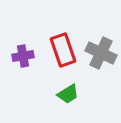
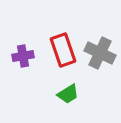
gray cross: moved 1 px left
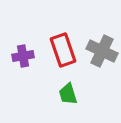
gray cross: moved 2 px right, 2 px up
green trapezoid: rotated 105 degrees clockwise
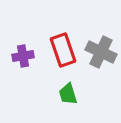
gray cross: moved 1 px left, 1 px down
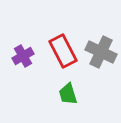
red rectangle: moved 1 px down; rotated 8 degrees counterclockwise
purple cross: rotated 20 degrees counterclockwise
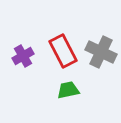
green trapezoid: moved 4 px up; rotated 95 degrees clockwise
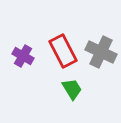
purple cross: rotated 30 degrees counterclockwise
green trapezoid: moved 4 px right, 1 px up; rotated 70 degrees clockwise
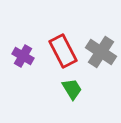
gray cross: rotated 8 degrees clockwise
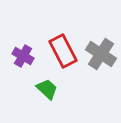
gray cross: moved 2 px down
green trapezoid: moved 25 px left; rotated 15 degrees counterclockwise
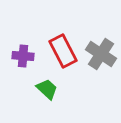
purple cross: rotated 25 degrees counterclockwise
